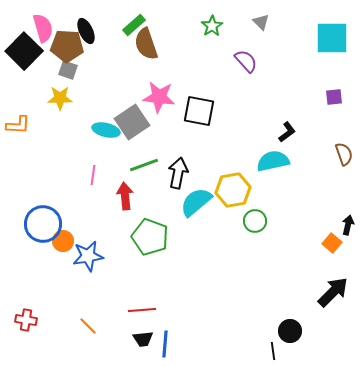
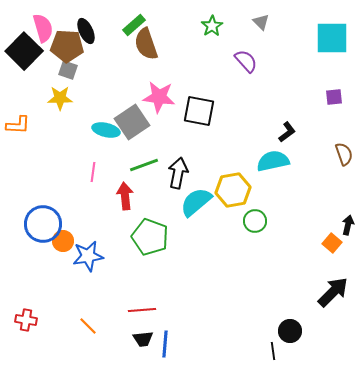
pink line at (93, 175): moved 3 px up
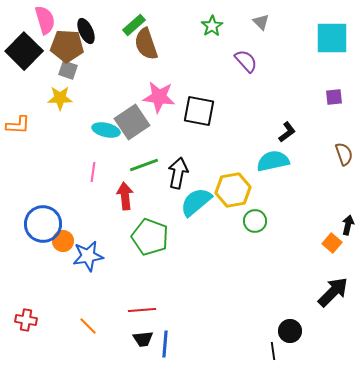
pink semicircle at (43, 28): moved 2 px right, 8 px up
